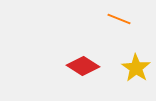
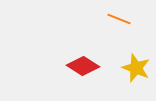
yellow star: rotated 12 degrees counterclockwise
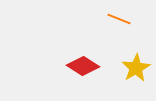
yellow star: rotated 20 degrees clockwise
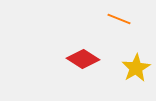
red diamond: moved 7 px up
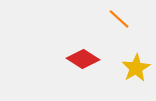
orange line: rotated 20 degrees clockwise
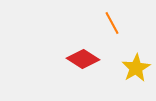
orange line: moved 7 px left, 4 px down; rotated 20 degrees clockwise
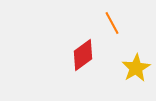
red diamond: moved 4 px up; rotated 68 degrees counterclockwise
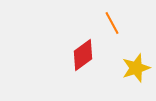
yellow star: rotated 12 degrees clockwise
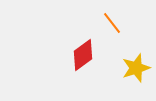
orange line: rotated 10 degrees counterclockwise
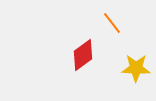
yellow star: rotated 20 degrees clockwise
